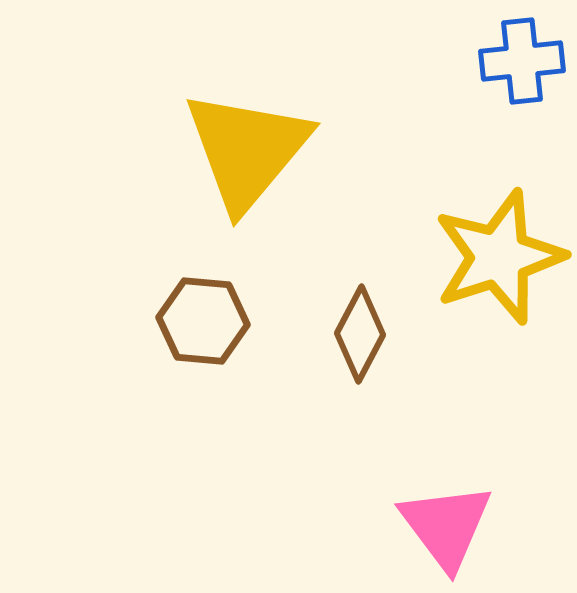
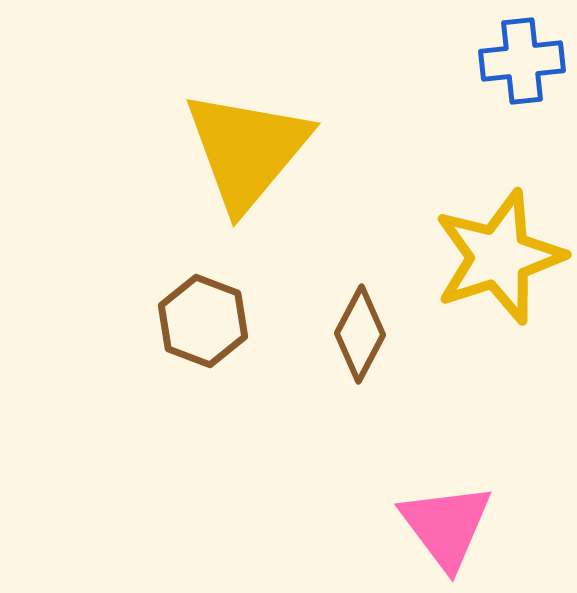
brown hexagon: rotated 16 degrees clockwise
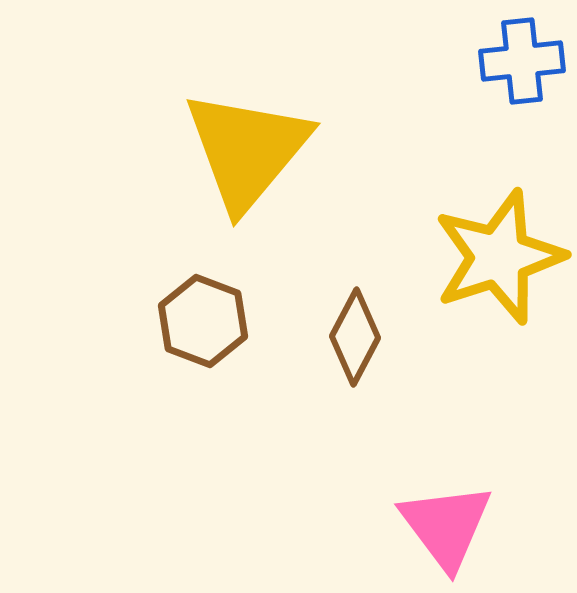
brown diamond: moved 5 px left, 3 px down
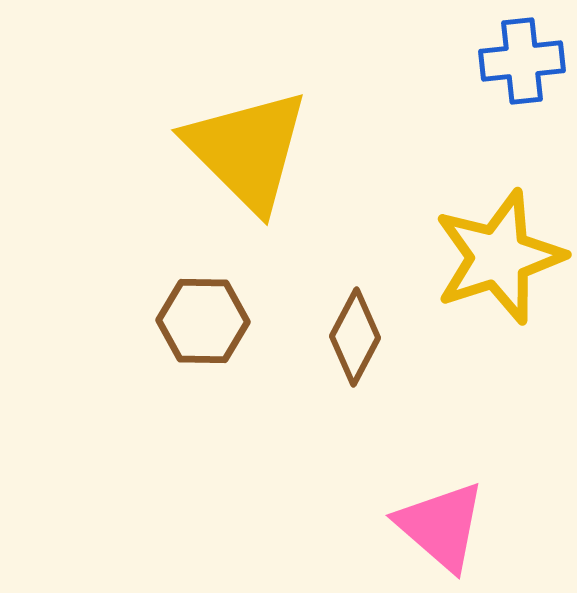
yellow triangle: rotated 25 degrees counterclockwise
brown hexagon: rotated 20 degrees counterclockwise
pink triangle: moved 5 px left; rotated 12 degrees counterclockwise
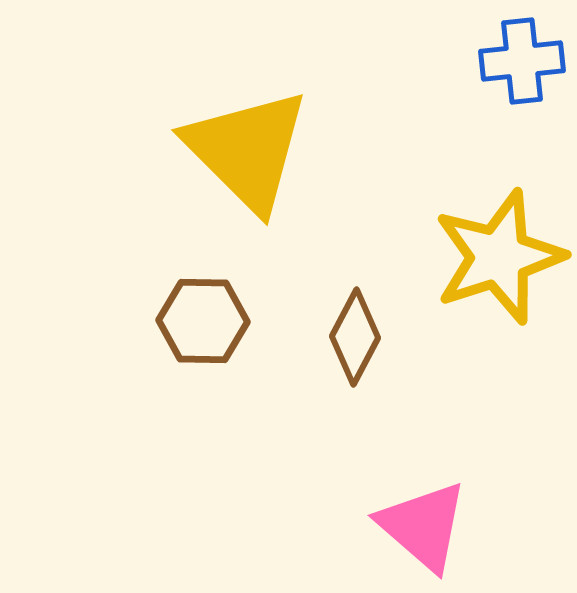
pink triangle: moved 18 px left
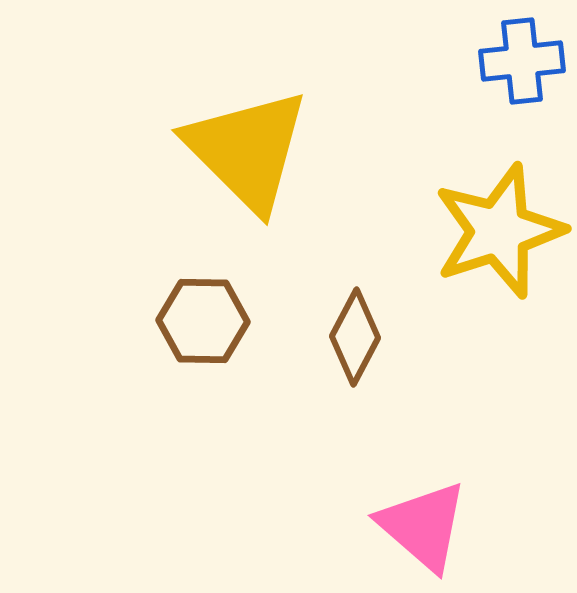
yellow star: moved 26 px up
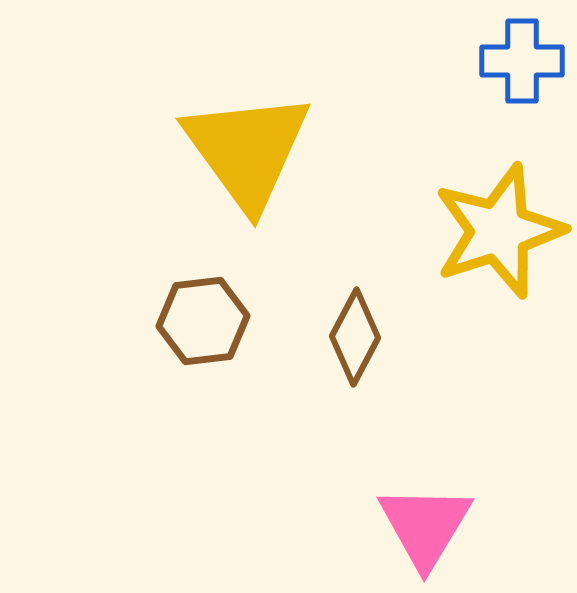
blue cross: rotated 6 degrees clockwise
yellow triangle: rotated 9 degrees clockwise
brown hexagon: rotated 8 degrees counterclockwise
pink triangle: moved 2 px right; rotated 20 degrees clockwise
